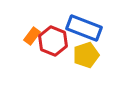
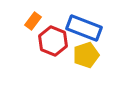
orange rectangle: moved 1 px right, 15 px up
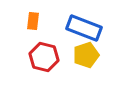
orange rectangle: rotated 30 degrees counterclockwise
red hexagon: moved 9 px left, 16 px down; rotated 8 degrees counterclockwise
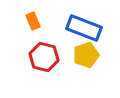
orange rectangle: rotated 30 degrees counterclockwise
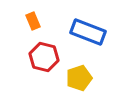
blue rectangle: moved 4 px right, 4 px down
yellow pentagon: moved 7 px left, 23 px down
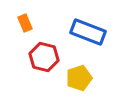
orange rectangle: moved 8 px left, 2 px down
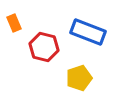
orange rectangle: moved 11 px left
red hexagon: moved 10 px up
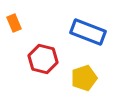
red hexagon: moved 1 px left, 12 px down
yellow pentagon: moved 5 px right
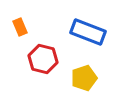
orange rectangle: moved 6 px right, 4 px down
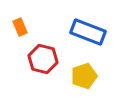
yellow pentagon: moved 2 px up
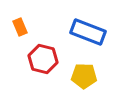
yellow pentagon: rotated 20 degrees clockwise
